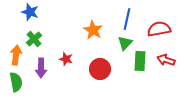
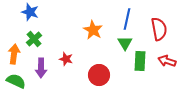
red semicircle: rotated 90 degrees clockwise
green triangle: rotated 14 degrees counterclockwise
orange arrow: moved 2 px left, 1 px up
red arrow: moved 1 px right, 1 px down
red circle: moved 1 px left, 6 px down
green semicircle: moved 1 px up; rotated 54 degrees counterclockwise
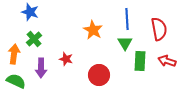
blue line: rotated 15 degrees counterclockwise
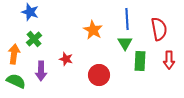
red arrow: moved 2 px right, 1 px up; rotated 108 degrees counterclockwise
purple arrow: moved 3 px down
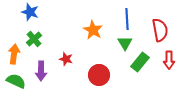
red semicircle: moved 1 px right, 1 px down
green rectangle: moved 1 px down; rotated 36 degrees clockwise
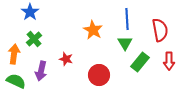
blue star: rotated 18 degrees clockwise
red arrow: moved 1 px down
purple arrow: rotated 12 degrees clockwise
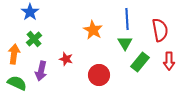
green semicircle: moved 1 px right, 2 px down
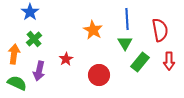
red star: rotated 24 degrees clockwise
purple arrow: moved 2 px left
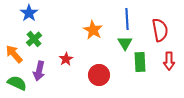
blue star: moved 1 px left, 1 px down
orange arrow: rotated 48 degrees counterclockwise
green rectangle: rotated 42 degrees counterclockwise
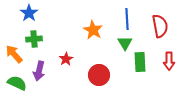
red semicircle: moved 4 px up
green cross: rotated 35 degrees clockwise
